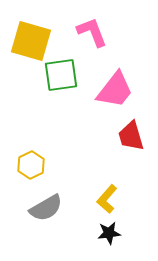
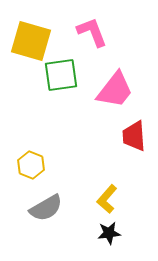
red trapezoid: moved 3 px right; rotated 12 degrees clockwise
yellow hexagon: rotated 12 degrees counterclockwise
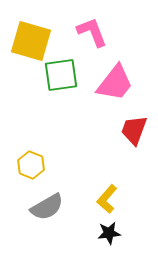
pink trapezoid: moved 7 px up
red trapezoid: moved 6 px up; rotated 24 degrees clockwise
gray semicircle: moved 1 px right, 1 px up
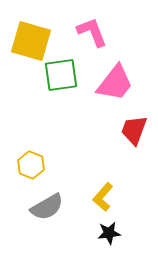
yellow L-shape: moved 4 px left, 2 px up
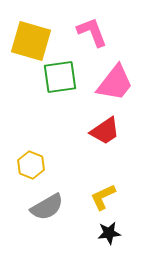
green square: moved 1 px left, 2 px down
red trapezoid: moved 29 px left, 1 px down; rotated 144 degrees counterclockwise
yellow L-shape: rotated 24 degrees clockwise
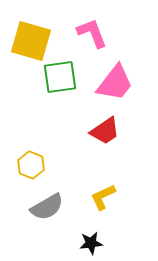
pink L-shape: moved 1 px down
black star: moved 18 px left, 10 px down
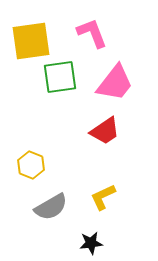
yellow square: rotated 24 degrees counterclockwise
gray semicircle: moved 4 px right
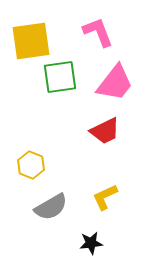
pink L-shape: moved 6 px right, 1 px up
red trapezoid: rotated 8 degrees clockwise
yellow L-shape: moved 2 px right
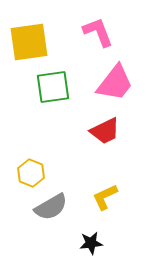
yellow square: moved 2 px left, 1 px down
green square: moved 7 px left, 10 px down
yellow hexagon: moved 8 px down
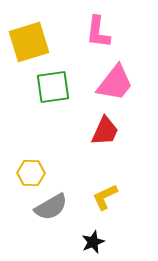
pink L-shape: rotated 152 degrees counterclockwise
yellow square: rotated 9 degrees counterclockwise
red trapezoid: rotated 40 degrees counterclockwise
yellow hexagon: rotated 20 degrees counterclockwise
black star: moved 2 px right, 1 px up; rotated 15 degrees counterclockwise
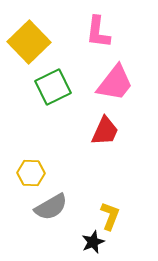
yellow square: rotated 27 degrees counterclockwise
green square: rotated 18 degrees counterclockwise
yellow L-shape: moved 5 px right, 19 px down; rotated 136 degrees clockwise
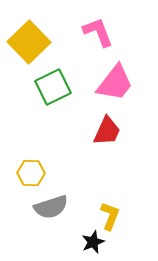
pink L-shape: rotated 152 degrees clockwise
red trapezoid: moved 2 px right
gray semicircle: rotated 12 degrees clockwise
